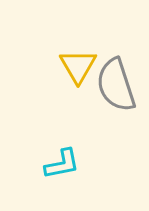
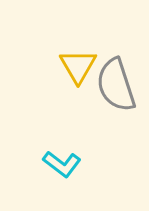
cyan L-shape: rotated 48 degrees clockwise
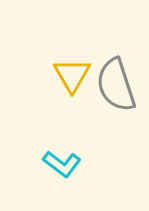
yellow triangle: moved 6 px left, 9 px down
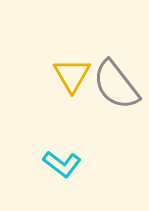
gray semicircle: rotated 20 degrees counterclockwise
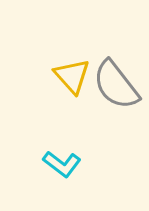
yellow triangle: moved 1 px down; rotated 12 degrees counterclockwise
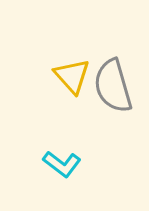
gray semicircle: moved 3 px left, 1 px down; rotated 22 degrees clockwise
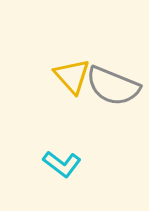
gray semicircle: rotated 52 degrees counterclockwise
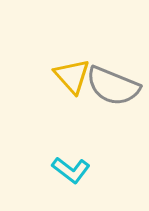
cyan L-shape: moved 9 px right, 6 px down
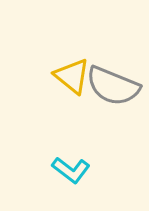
yellow triangle: rotated 9 degrees counterclockwise
